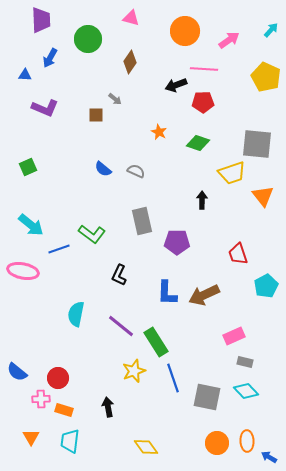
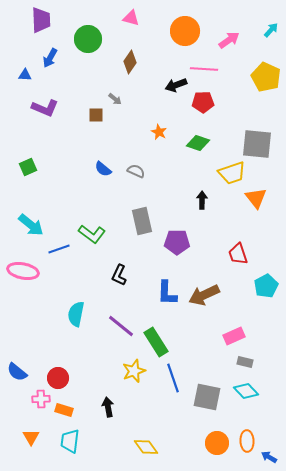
orange triangle at (263, 196): moved 7 px left, 2 px down
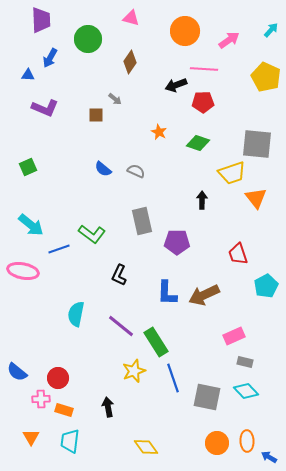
blue triangle at (25, 75): moved 3 px right
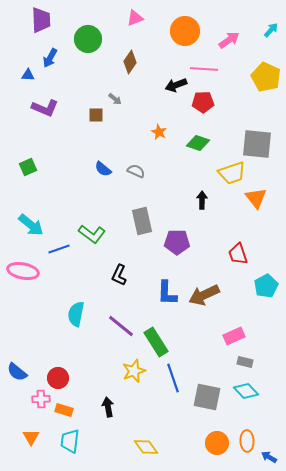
pink triangle at (131, 18): moved 4 px right; rotated 36 degrees counterclockwise
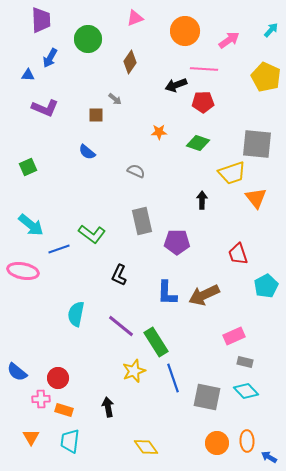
orange star at (159, 132): rotated 28 degrees counterclockwise
blue semicircle at (103, 169): moved 16 px left, 17 px up
